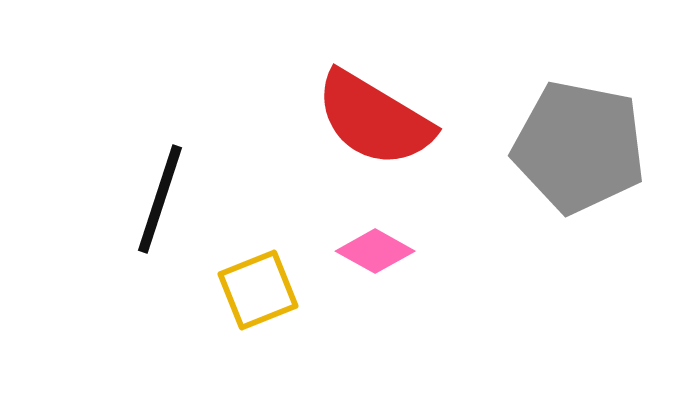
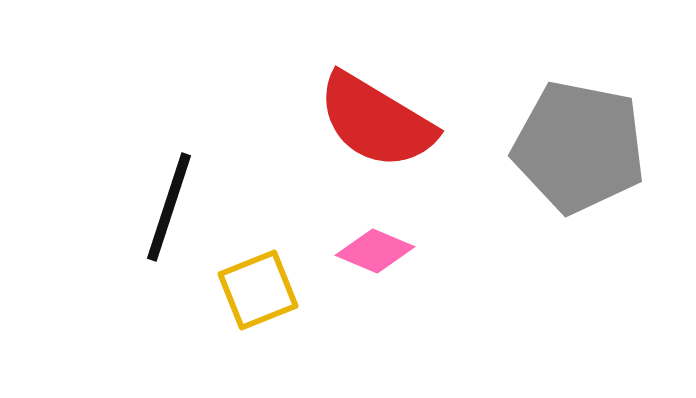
red semicircle: moved 2 px right, 2 px down
black line: moved 9 px right, 8 px down
pink diamond: rotated 6 degrees counterclockwise
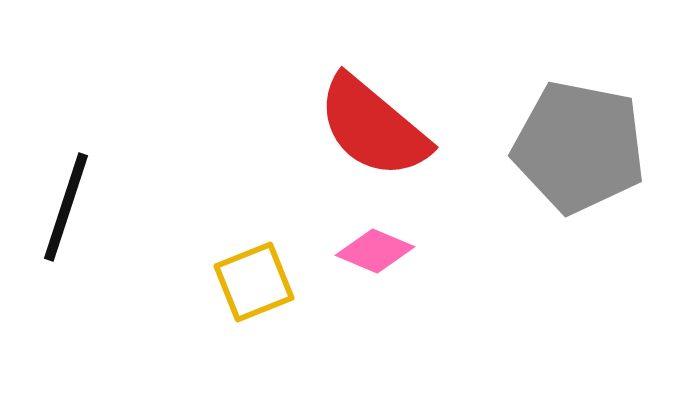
red semicircle: moved 3 px left, 6 px down; rotated 9 degrees clockwise
black line: moved 103 px left
yellow square: moved 4 px left, 8 px up
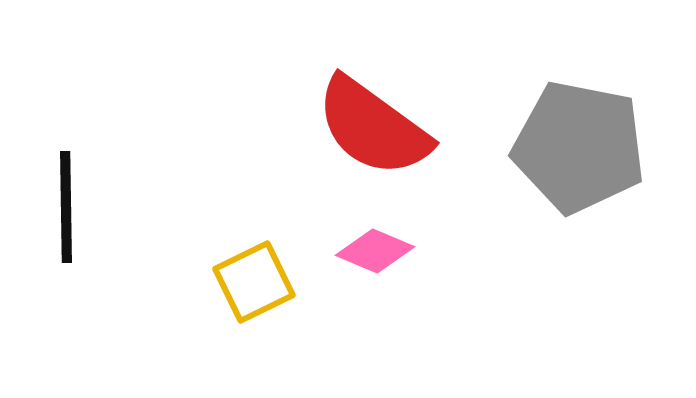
red semicircle: rotated 4 degrees counterclockwise
black line: rotated 19 degrees counterclockwise
yellow square: rotated 4 degrees counterclockwise
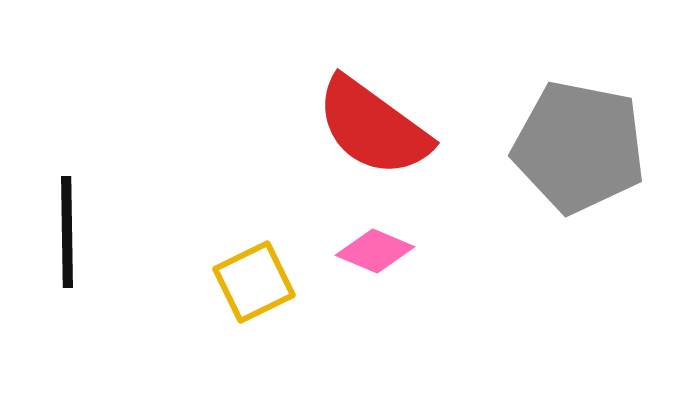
black line: moved 1 px right, 25 px down
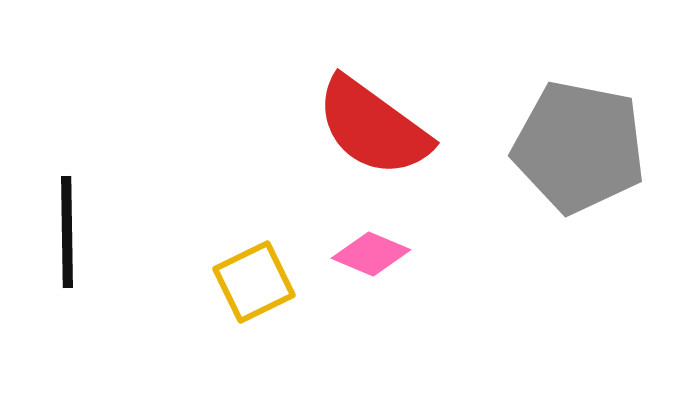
pink diamond: moved 4 px left, 3 px down
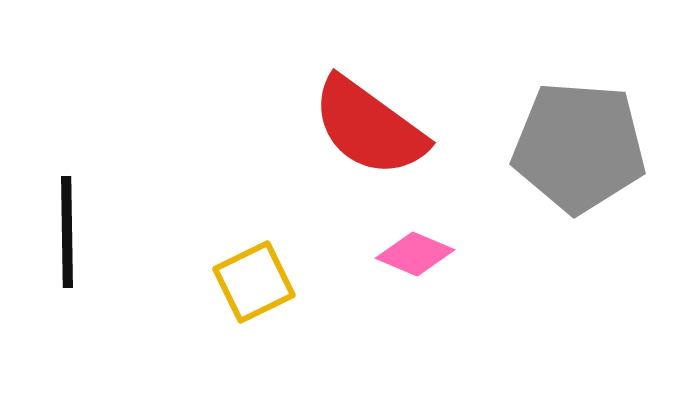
red semicircle: moved 4 px left
gray pentagon: rotated 7 degrees counterclockwise
pink diamond: moved 44 px right
